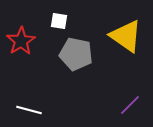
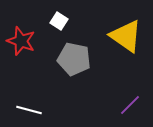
white square: rotated 24 degrees clockwise
red star: rotated 20 degrees counterclockwise
gray pentagon: moved 2 px left, 5 px down
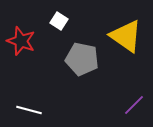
gray pentagon: moved 8 px right
purple line: moved 4 px right
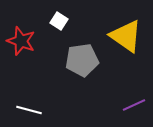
gray pentagon: moved 1 px down; rotated 20 degrees counterclockwise
purple line: rotated 20 degrees clockwise
